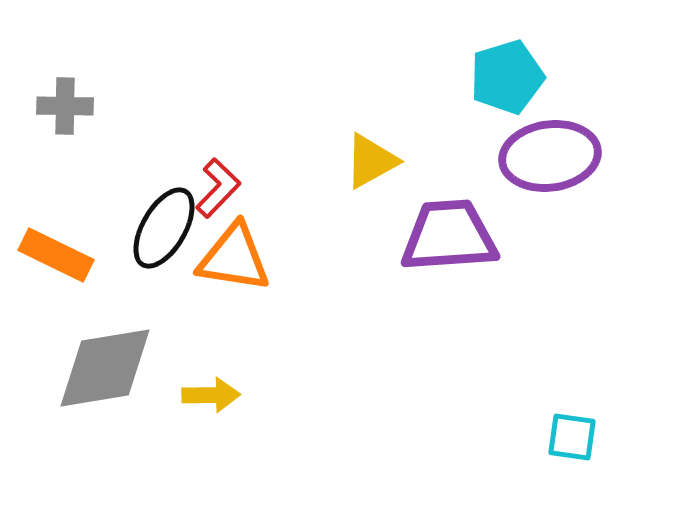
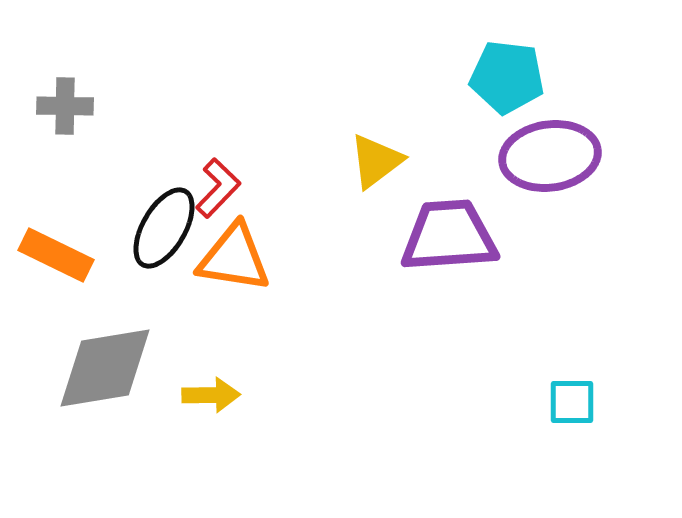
cyan pentagon: rotated 24 degrees clockwise
yellow triangle: moved 5 px right; rotated 8 degrees counterclockwise
cyan square: moved 35 px up; rotated 8 degrees counterclockwise
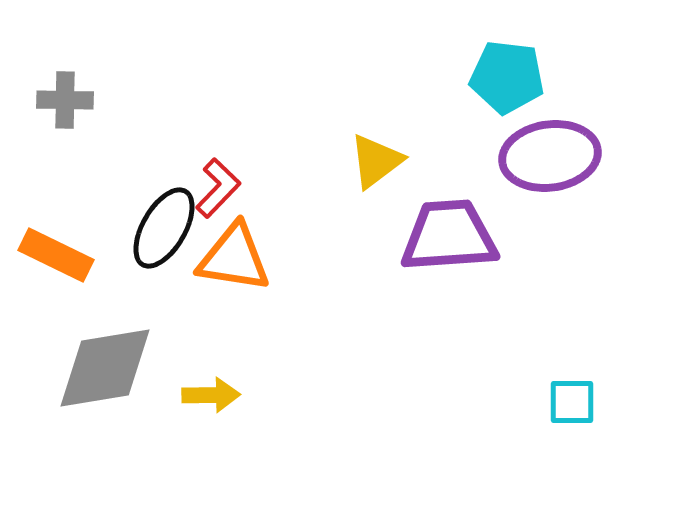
gray cross: moved 6 px up
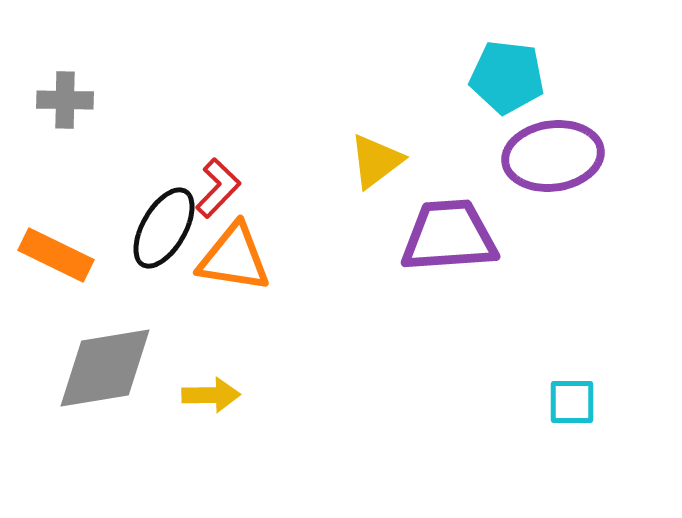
purple ellipse: moved 3 px right
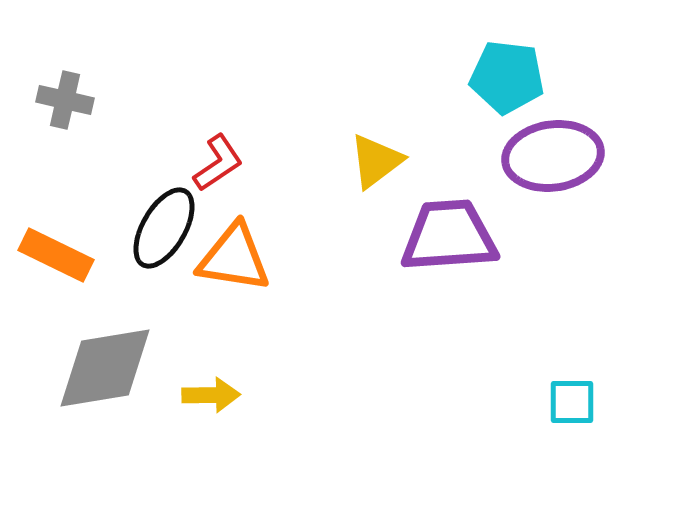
gray cross: rotated 12 degrees clockwise
red L-shape: moved 25 px up; rotated 12 degrees clockwise
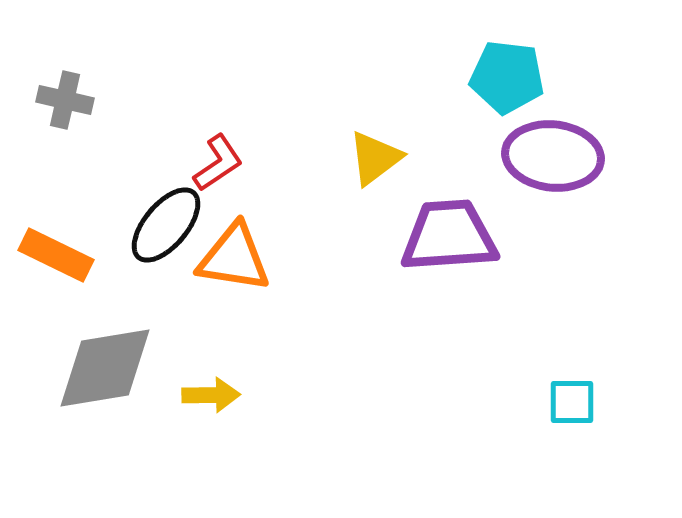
purple ellipse: rotated 14 degrees clockwise
yellow triangle: moved 1 px left, 3 px up
black ellipse: moved 2 px right, 3 px up; rotated 10 degrees clockwise
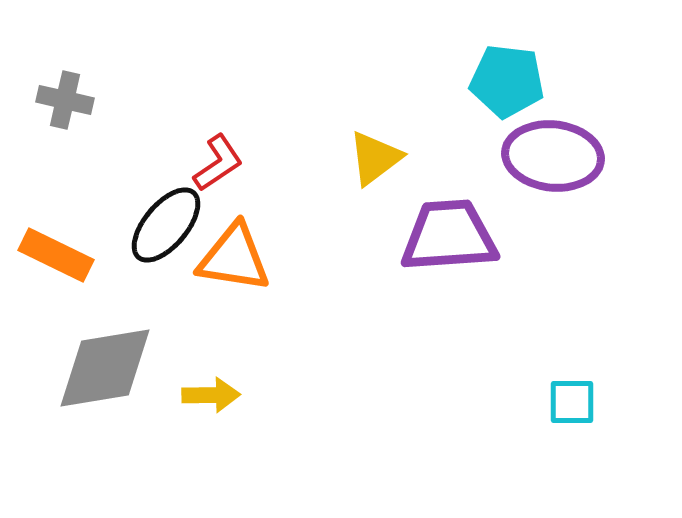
cyan pentagon: moved 4 px down
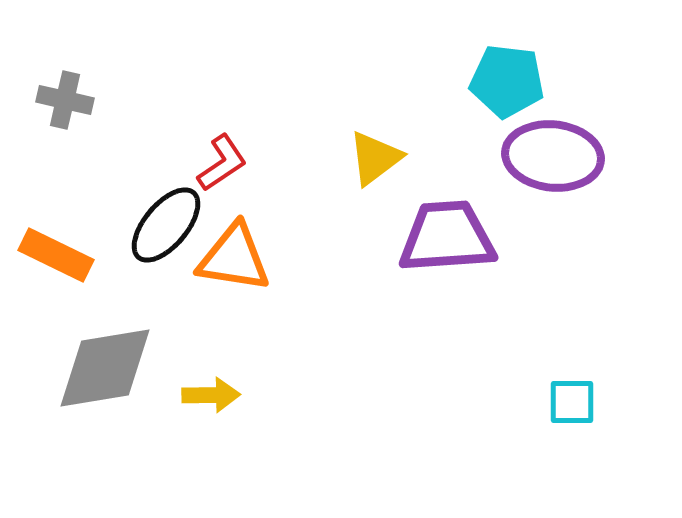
red L-shape: moved 4 px right
purple trapezoid: moved 2 px left, 1 px down
